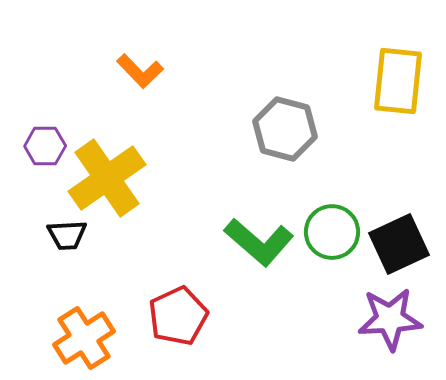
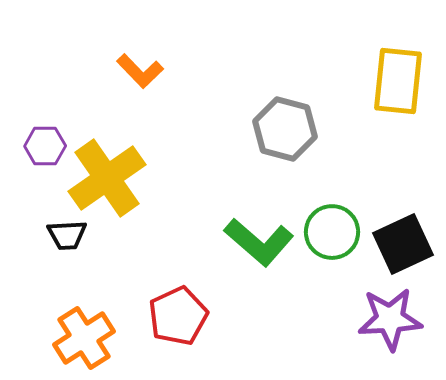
black square: moved 4 px right
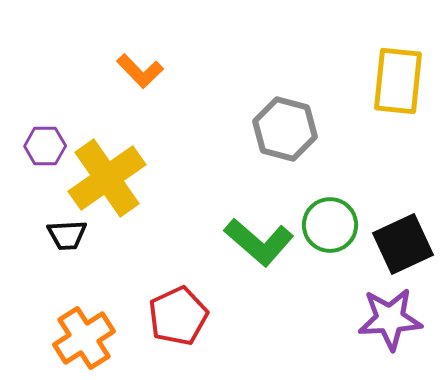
green circle: moved 2 px left, 7 px up
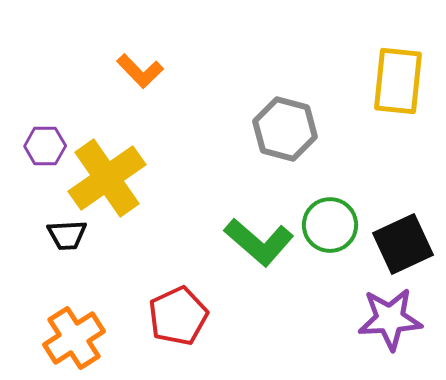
orange cross: moved 10 px left
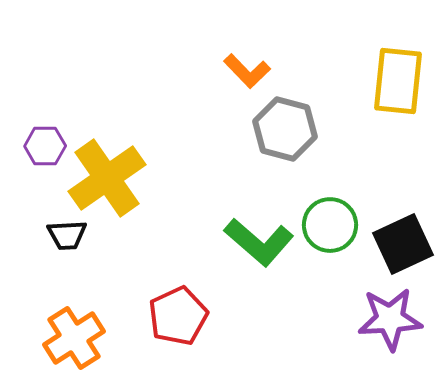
orange L-shape: moved 107 px right
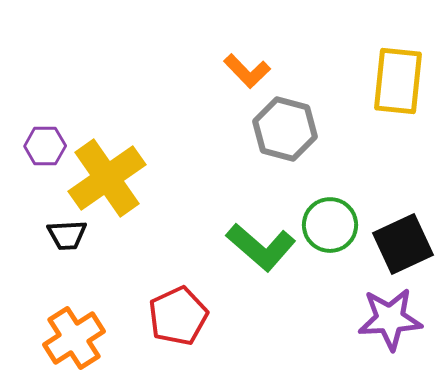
green L-shape: moved 2 px right, 5 px down
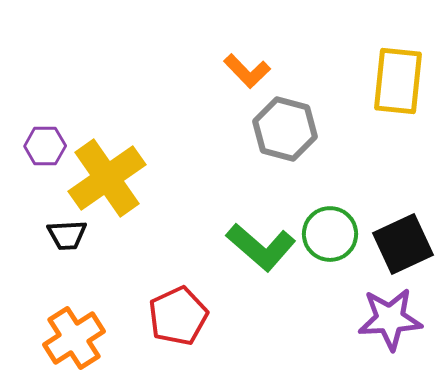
green circle: moved 9 px down
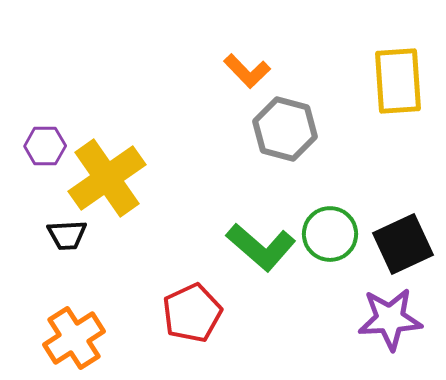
yellow rectangle: rotated 10 degrees counterclockwise
red pentagon: moved 14 px right, 3 px up
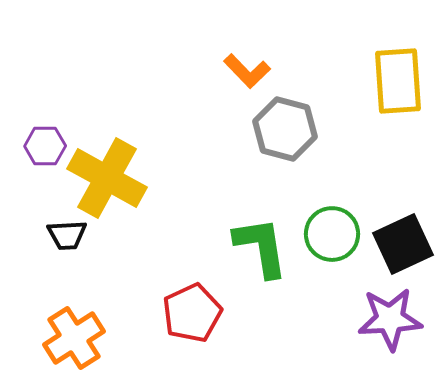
yellow cross: rotated 26 degrees counterclockwise
green circle: moved 2 px right
green L-shape: rotated 140 degrees counterclockwise
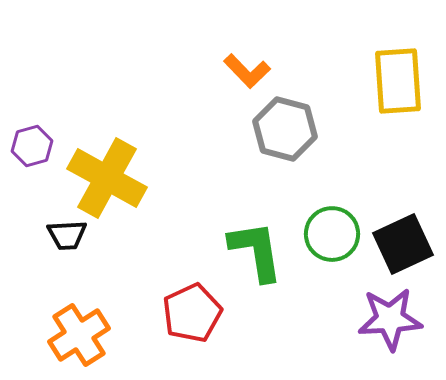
purple hexagon: moved 13 px left; rotated 15 degrees counterclockwise
green L-shape: moved 5 px left, 4 px down
orange cross: moved 5 px right, 3 px up
